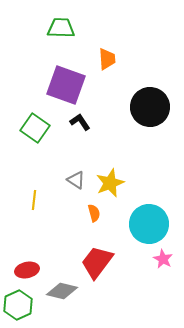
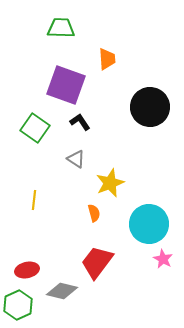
gray triangle: moved 21 px up
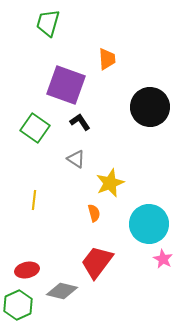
green trapezoid: moved 13 px left, 5 px up; rotated 76 degrees counterclockwise
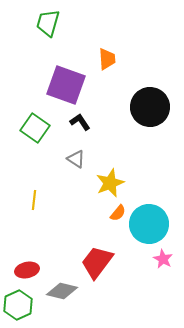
orange semicircle: moved 24 px right; rotated 54 degrees clockwise
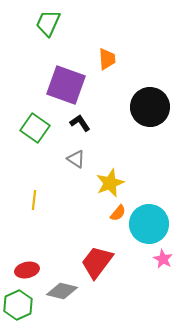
green trapezoid: rotated 8 degrees clockwise
black L-shape: moved 1 px down
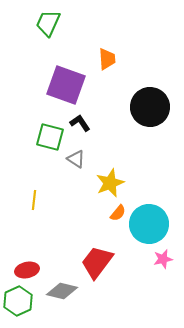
green square: moved 15 px right, 9 px down; rotated 20 degrees counterclockwise
pink star: rotated 30 degrees clockwise
green hexagon: moved 4 px up
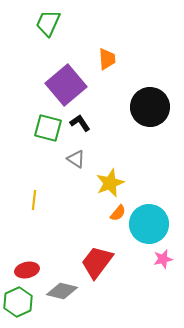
purple square: rotated 30 degrees clockwise
green square: moved 2 px left, 9 px up
green hexagon: moved 1 px down
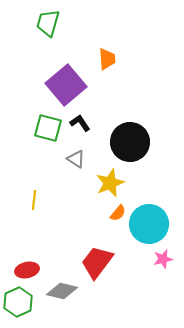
green trapezoid: rotated 8 degrees counterclockwise
black circle: moved 20 px left, 35 px down
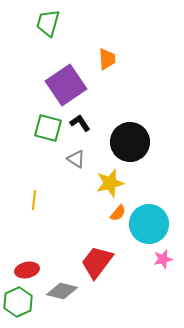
purple square: rotated 6 degrees clockwise
yellow star: rotated 8 degrees clockwise
